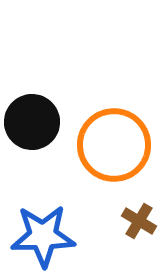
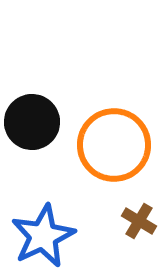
blue star: rotated 24 degrees counterclockwise
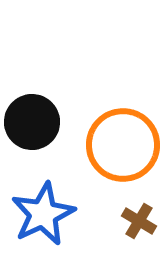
orange circle: moved 9 px right
blue star: moved 22 px up
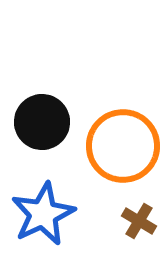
black circle: moved 10 px right
orange circle: moved 1 px down
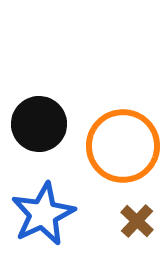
black circle: moved 3 px left, 2 px down
brown cross: moved 2 px left; rotated 12 degrees clockwise
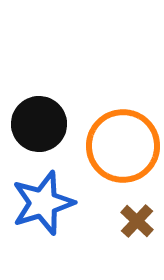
blue star: moved 11 px up; rotated 8 degrees clockwise
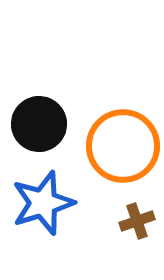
brown cross: rotated 28 degrees clockwise
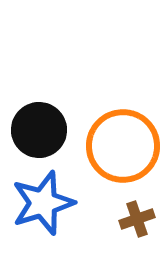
black circle: moved 6 px down
brown cross: moved 2 px up
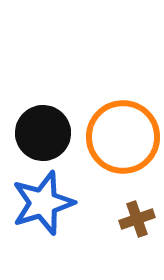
black circle: moved 4 px right, 3 px down
orange circle: moved 9 px up
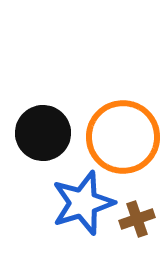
blue star: moved 40 px right
